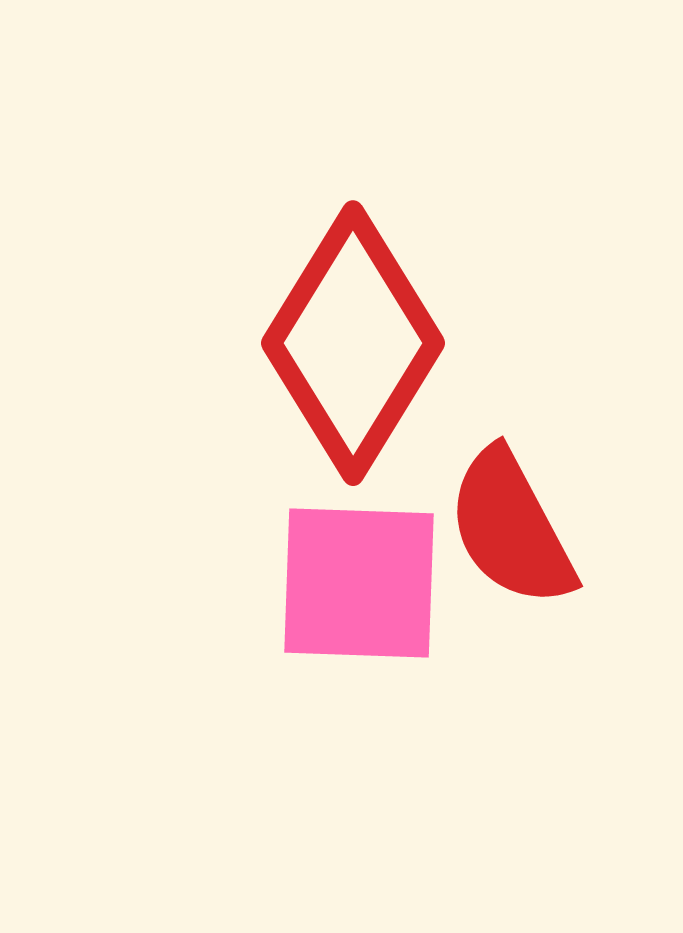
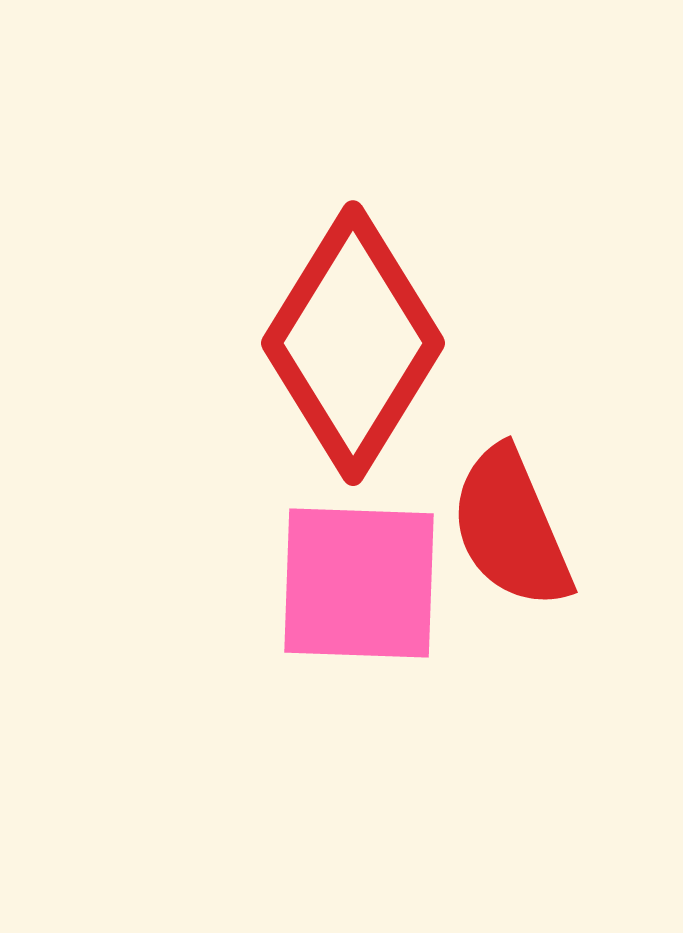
red semicircle: rotated 5 degrees clockwise
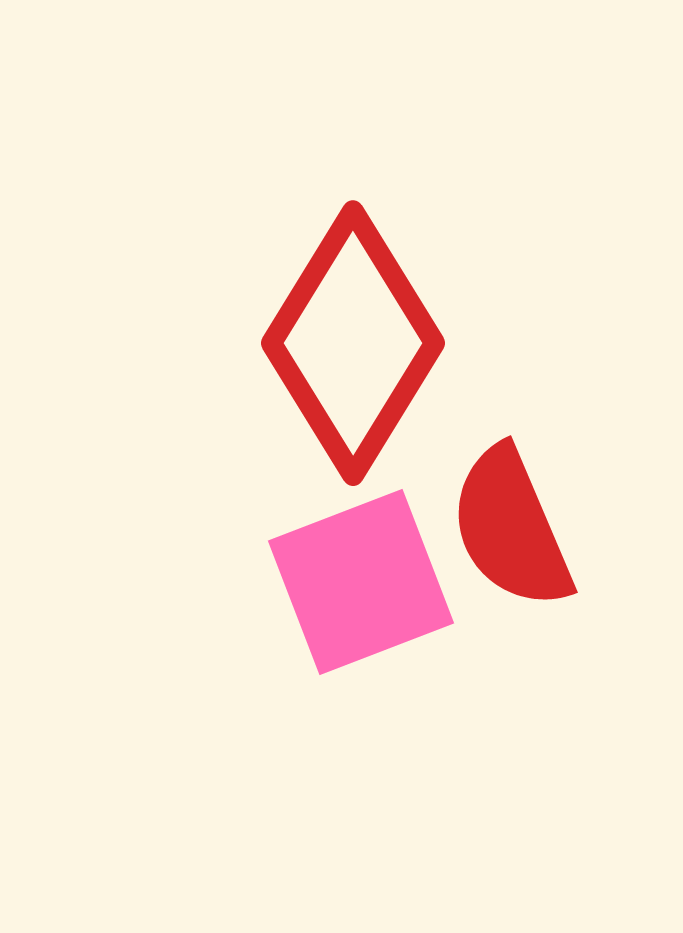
pink square: moved 2 px right, 1 px up; rotated 23 degrees counterclockwise
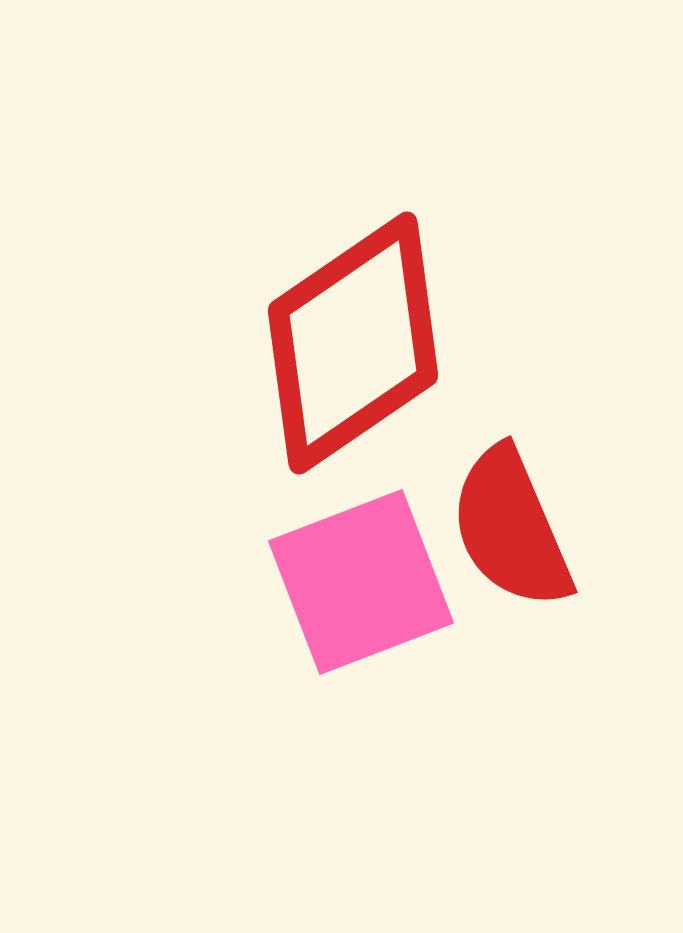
red diamond: rotated 24 degrees clockwise
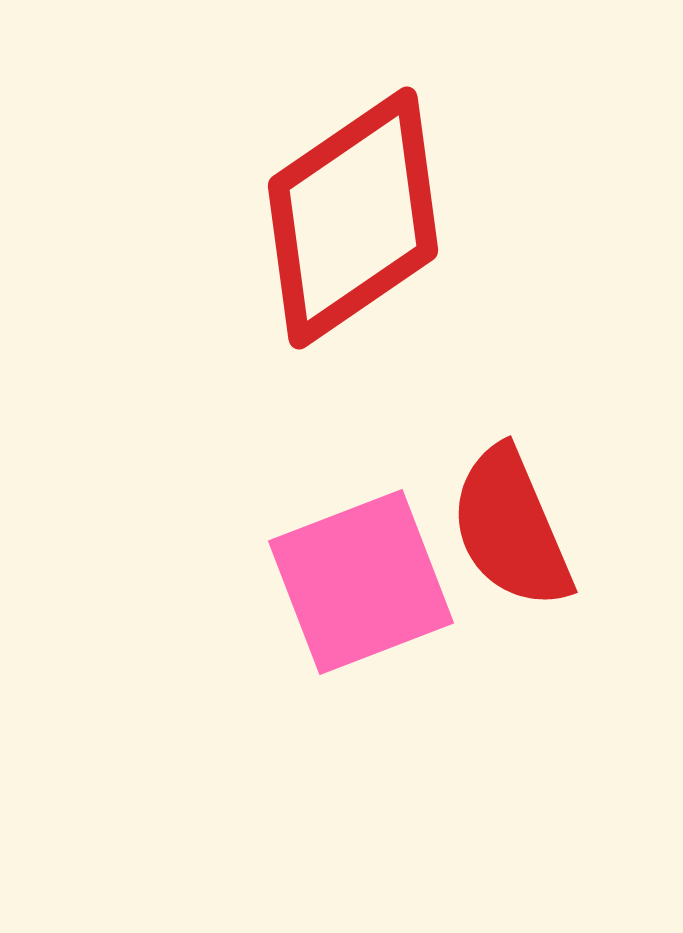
red diamond: moved 125 px up
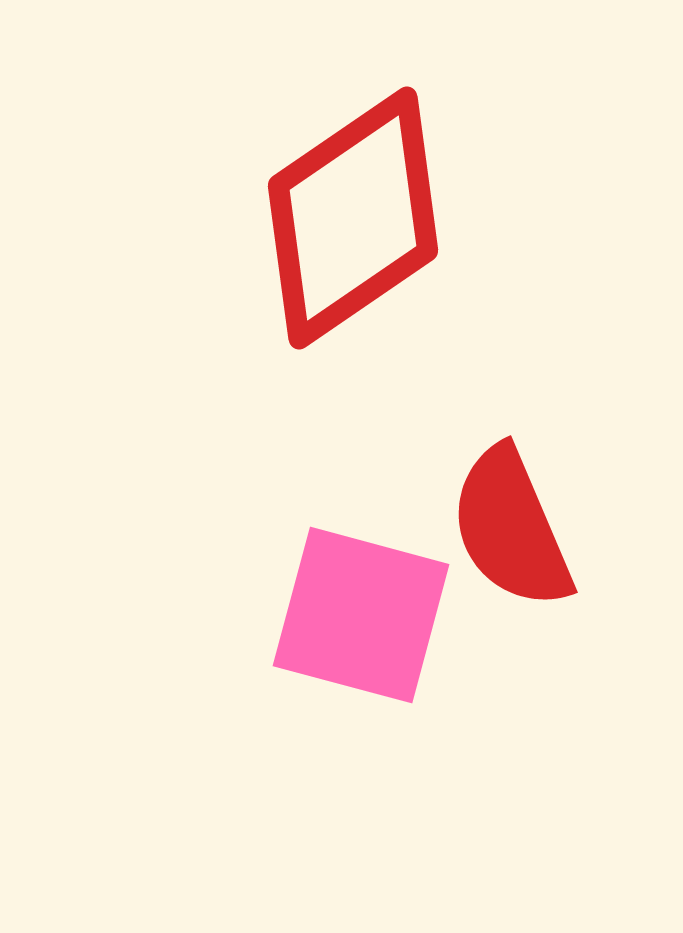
pink square: moved 33 px down; rotated 36 degrees clockwise
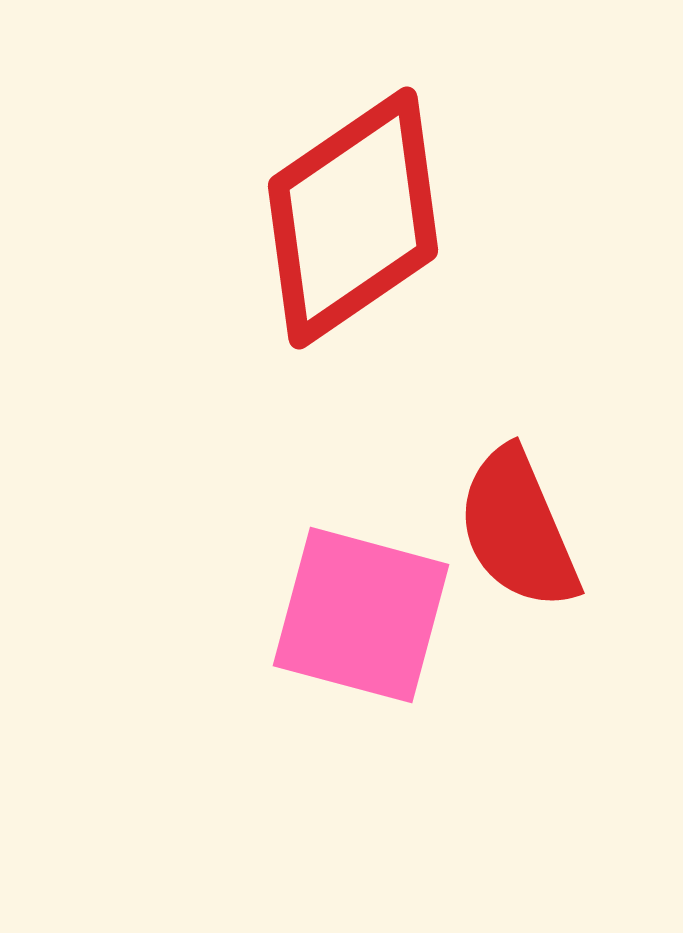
red semicircle: moved 7 px right, 1 px down
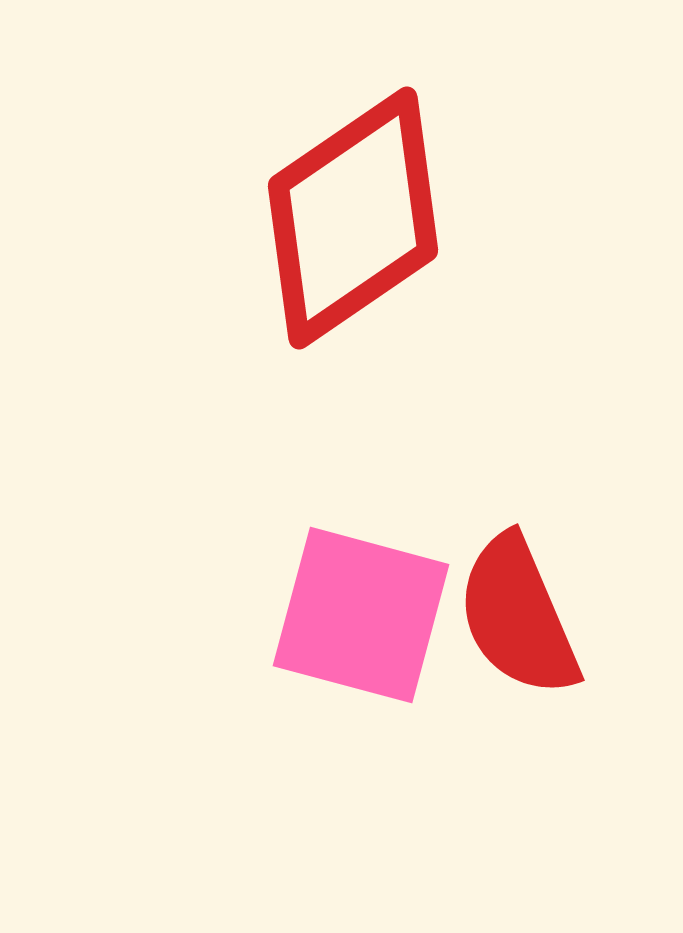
red semicircle: moved 87 px down
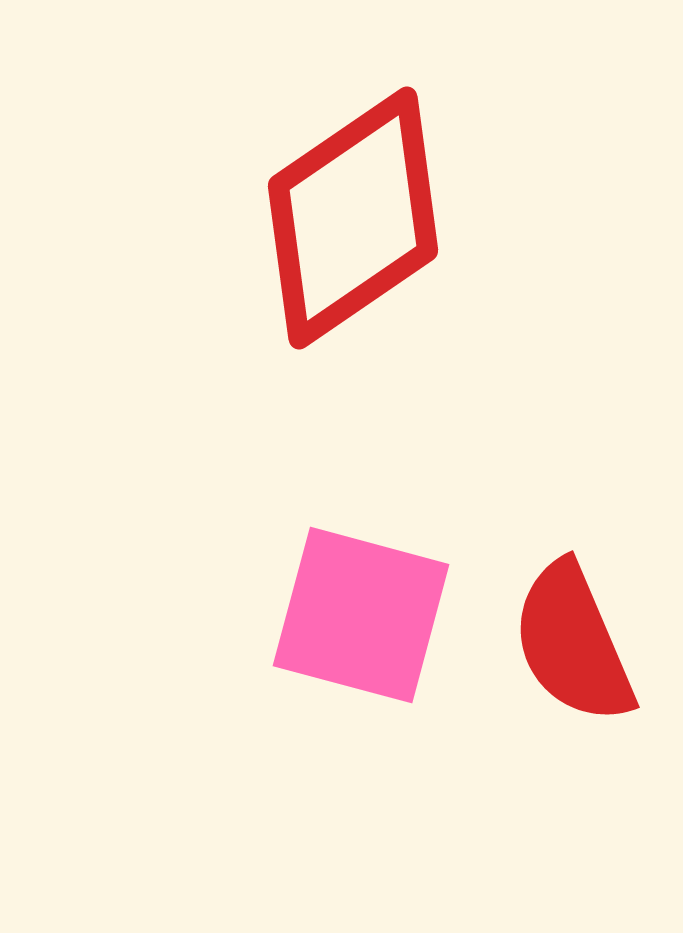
red semicircle: moved 55 px right, 27 px down
